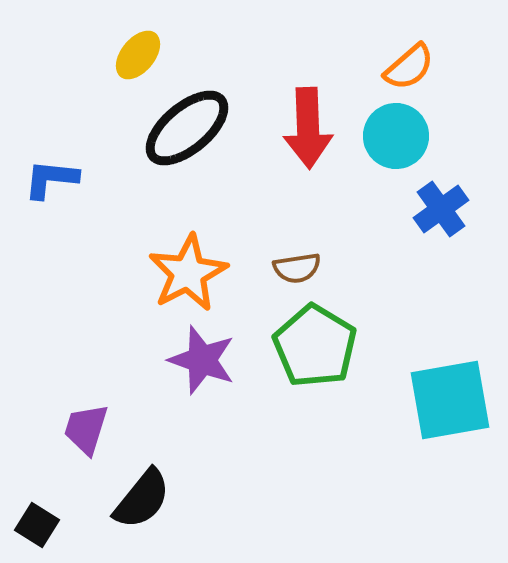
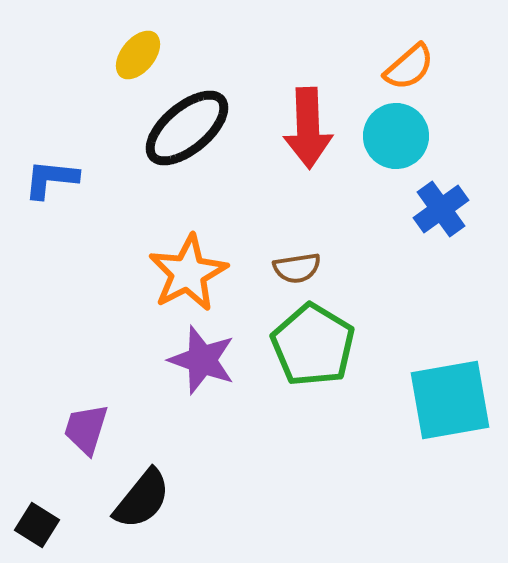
green pentagon: moved 2 px left, 1 px up
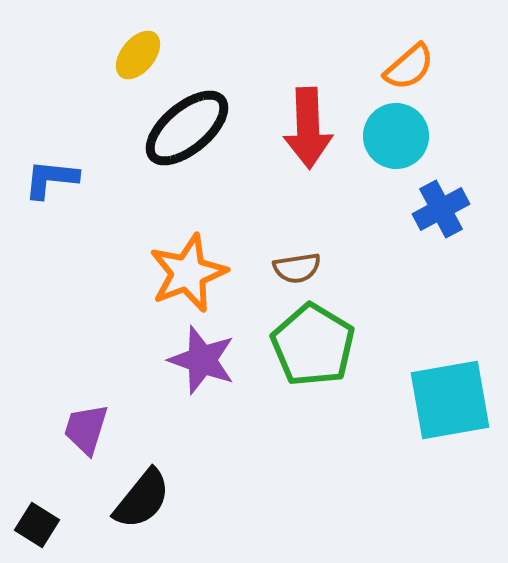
blue cross: rotated 8 degrees clockwise
orange star: rotated 6 degrees clockwise
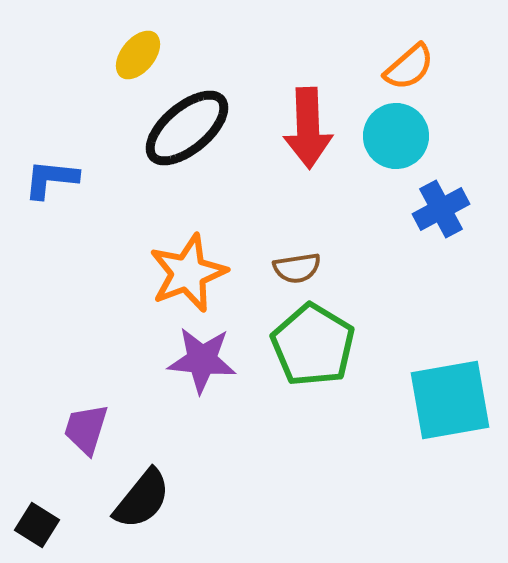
purple star: rotated 14 degrees counterclockwise
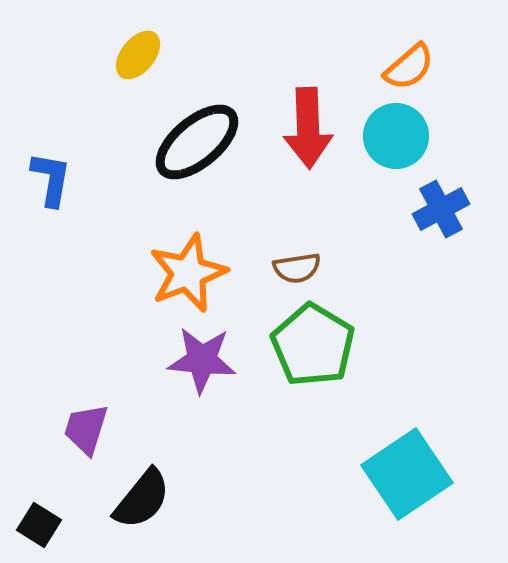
black ellipse: moved 10 px right, 14 px down
blue L-shape: rotated 94 degrees clockwise
cyan square: moved 43 px left, 74 px down; rotated 24 degrees counterclockwise
black square: moved 2 px right
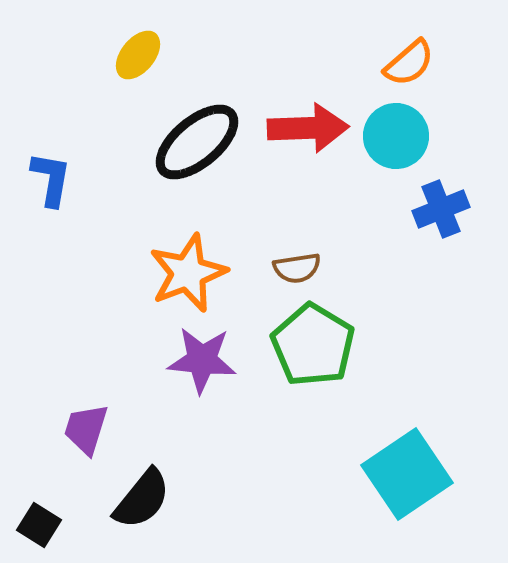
orange semicircle: moved 4 px up
red arrow: rotated 90 degrees counterclockwise
blue cross: rotated 6 degrees clockwise
